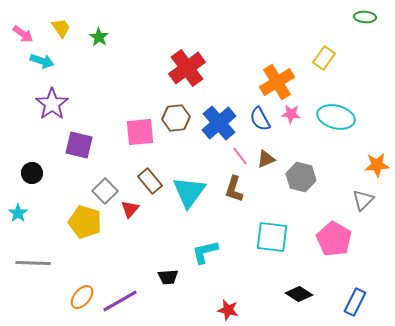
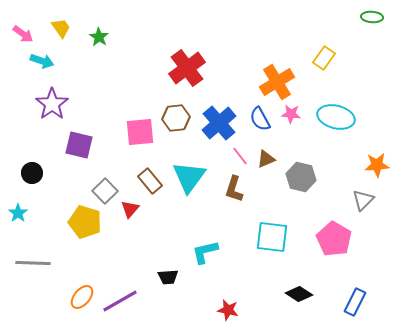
green ellipse: moved 7 px right
cyan triangle: moved 15 px up
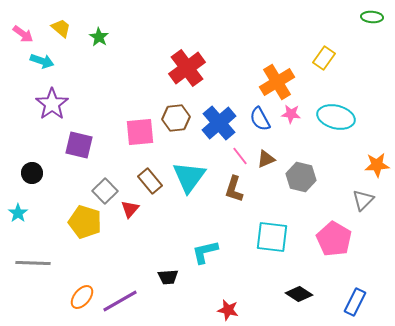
yellow trapezoid: rotated 15 degrees counterclockwise
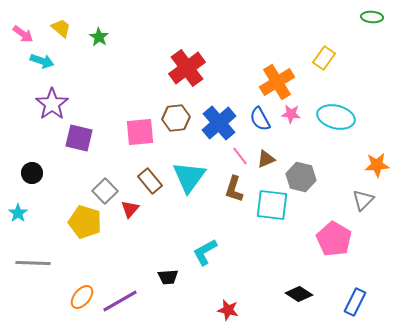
purple square: moved 7 px up
cyan square: moved 32 px up
cyan L-shape: rotated 16 degrees counterclockwise
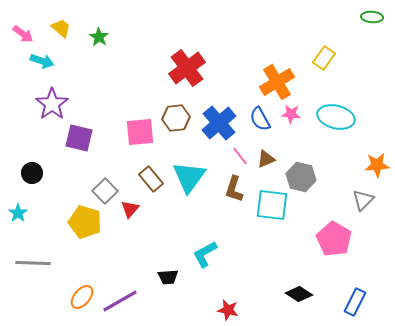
brown rectangle: moved 1 px right, 2 px up
cyan L-shape: moved 2 px down
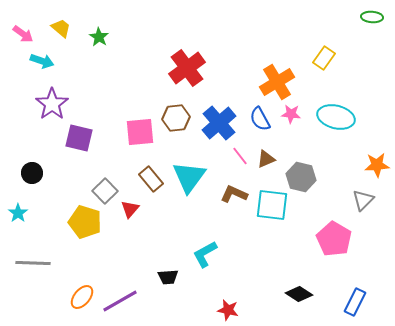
brown L-shape: moved 5 px down; rotated 96 degrees clockwise
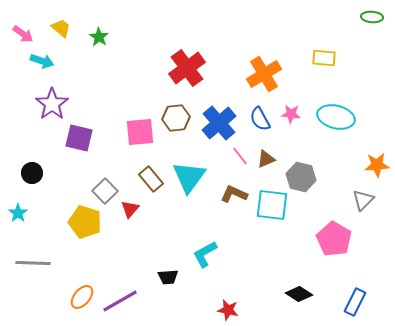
yellow rectangle: rotated 60 degrees clockwise
orange cross: moved 13 px left, 8 px up
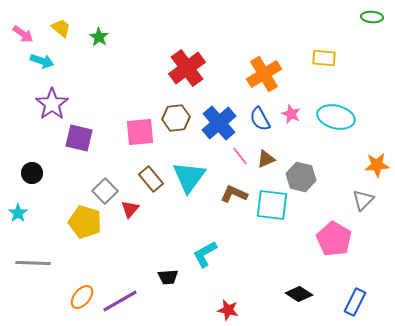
pink star: rotated 18 degrees clockwise
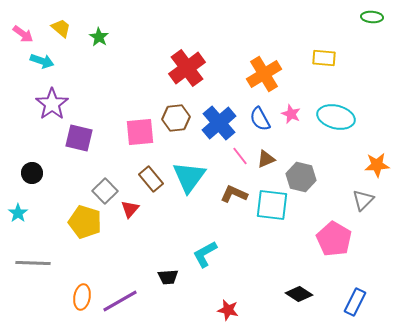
orange ellipse: rotated 30 degrees counterclockwise
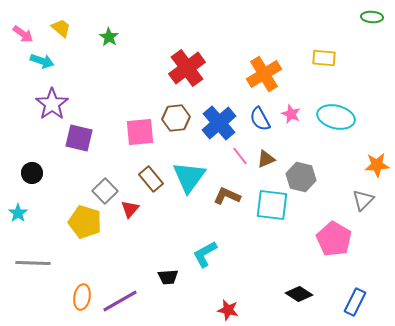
green star: moved 10 px right
brown L-shape: moved 7 px left, 2 px down
